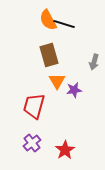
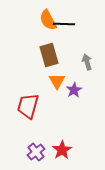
black line: rotated 15 degrees counterclockwise
gray arrow: moved 7 px left; rotated 147 degrees clockwise
purple star: rotated 21 degrees counterclockwise
red trapezoid: moved 6 px left
purple cross: moved 4 px right, 9 px down
red star: moved 3 px left
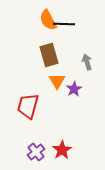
purple star: moved 1 px up
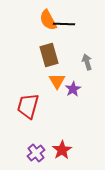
purple star: moved 1 px left
purple cross: moved 1 px down
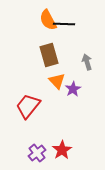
orange triangle: rotated 12 degrees counterclockwise
red trapezoid: rotated 24 degrees clockwise
purple cross: moved 1 px right
